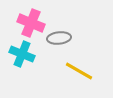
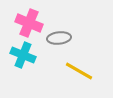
pink cross: moved 2 px left
cyan cross: moved 1 px right, 1 px down
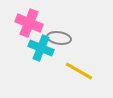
gray ellipse: rotated 15 degrees clockwise
cyan cross: moved 18 px right, 7 px up
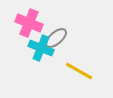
gray ellipse: moved 3 px left; rotated 50 degrees counterclockwise
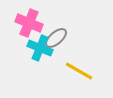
cyan cross: moved 1 px left
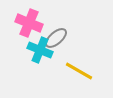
cyan cross: moved 2 px down
